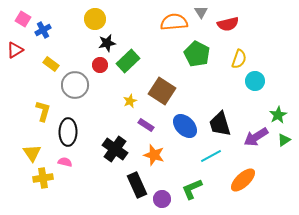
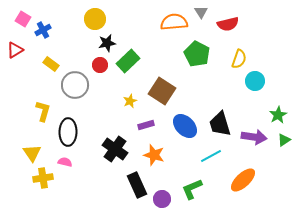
purple rectangle: rotated 49 degrees counterclockwise
purple arrow: moved 2 px left; rotated 140 degrees counterclockwise
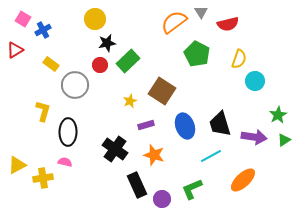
orange semicircle: rotated 32 degrees counterclockwise
blue ellipse: rotated 25 degrees clockwise
yellow triangle: moved 15 px left, 12 px down; rotated 36 degrees clockwise
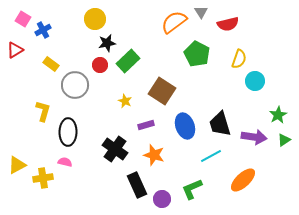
yellow star: moved 5 px left; rotated 24 degrees counterclockwise
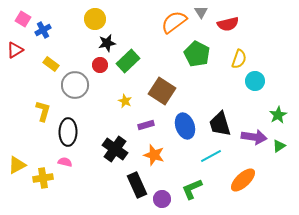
green triangle: moved 5 px left, 6 px down
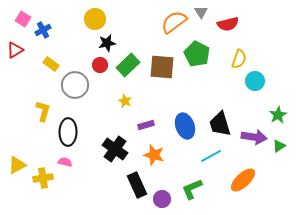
green rectangle: moved 4 px down
brown square: moved 24 px up; rotated 28 degrees counterclockwise
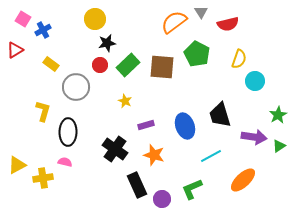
gray circle: moved 1 px right, 2 px down
black trapezoid: moved 9 px up
